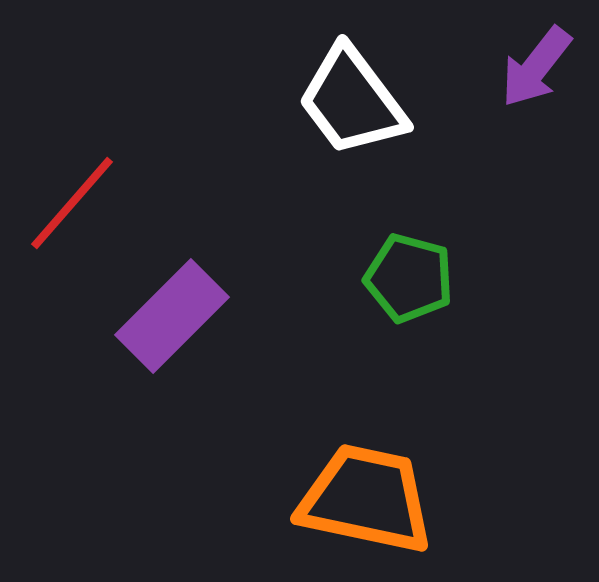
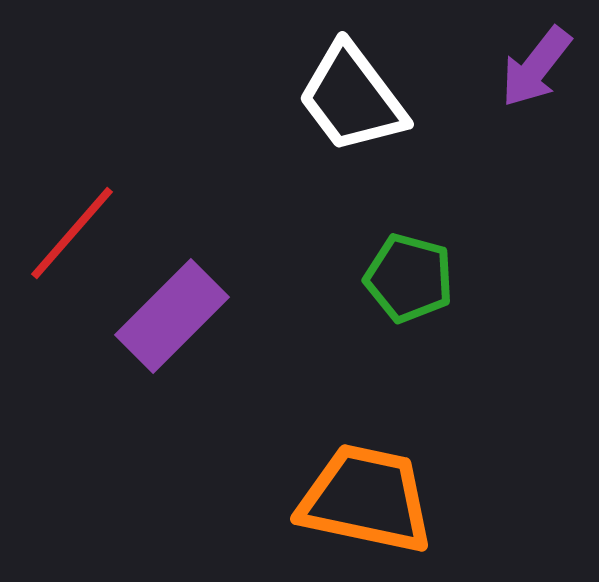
white trapezoid: moved 3 px up
red line: moved 30 px down
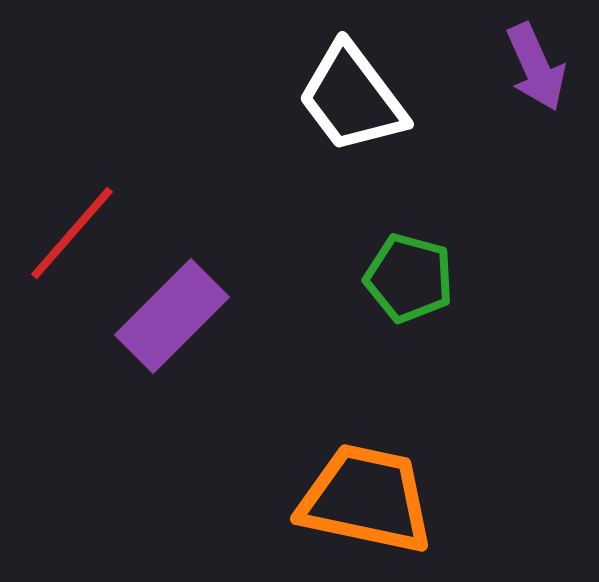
purple arrow: rotated 62 degrees counterclockwise
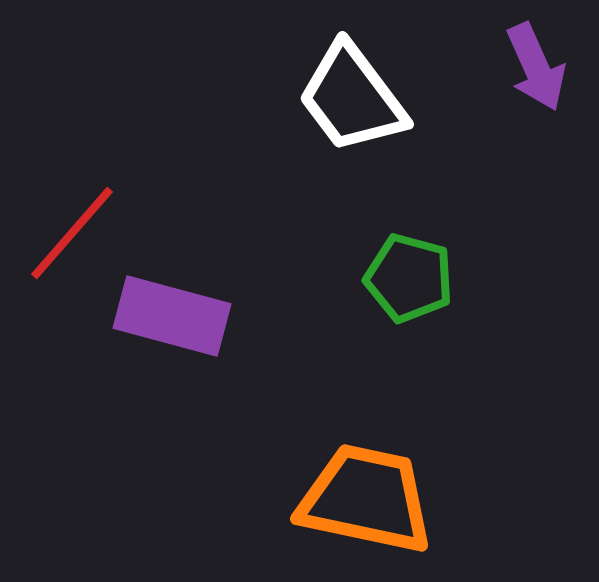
purple rectangle: rotated 60 degrees clockwise
